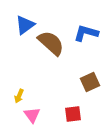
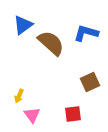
blue triangle: moved 2 px left
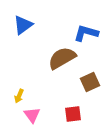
brown semicircle: moved 11 px right, 15 px down; rotated 72 degrees counterclockwise
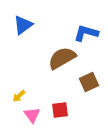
brown square: moved 1 px left
yellow arrow: rotated 24 degrees clockwise
red square: moved 13 px left, 4 px up
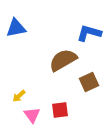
blue triangle: moved 7 px left, 3 px down; rotated 25 degrees clockwise
blue L-shape: moved 3 px right
brown semicircle: moved 1 px right, 2 px down
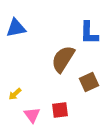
blue L-shape: rotated 105 degrees counterclockwise
brown semicircle: moved 1 px up; rotated 28 degrees counterclockwise
yellow arrow: moved 4 px left, 2 px up
